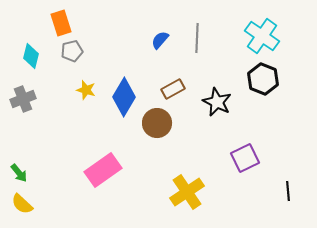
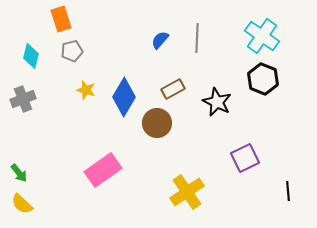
orange rectangle: moved 4 px up
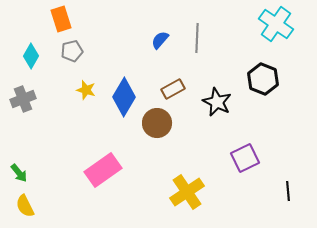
cyan cross: moved 14 px right, 12 px up
cyan diamond: rotated 15 degrees clockwise
yellow semicircle: moved 3 px right, 2 px down; rotated 20 degrees clockwise
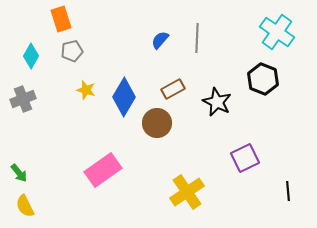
cyan cross: moved 1 px right, 8 px down
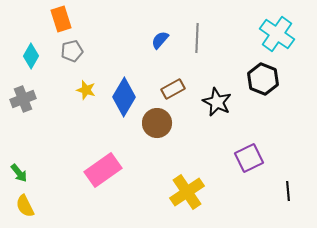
cyan cross: moved 2 px down
purple square: moved 4 px right
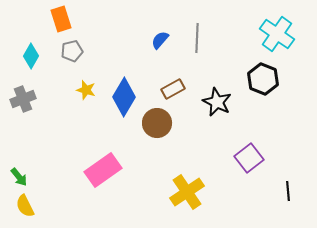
purple square: rotated 12 degrees counterclockwise
green arrow: moved 4 px down
